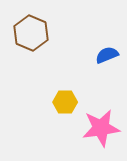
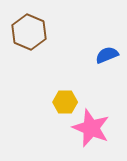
brown hexagon: moved 2 px left, 1 px up
pink star: moved 10 px left; rotated 30 degrees clockwise
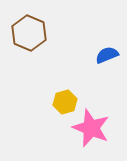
brown hexagon: moved 1 px down
yellow hexagon: rotated 15 degrees counterclockwise
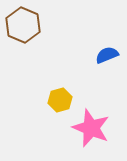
brown hexagon: moved 6 px left, 8 px up
yellow hexagon: moved 5 px left, 2 px up
